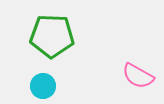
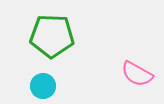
pink semicircle: moved 1 px left, 2 px up
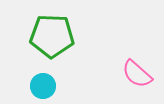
pink semicircle: rotated 12 degrees clockwise
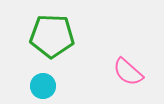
pink semicircle: moved 9 px left, 2 px up
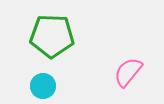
pink semicircle: rotated 88 degrees clockwise
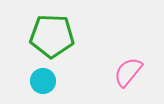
cyan circle: moved 5 px up
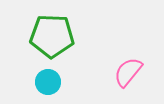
cyan circle: moved 5 px right, 1 px down
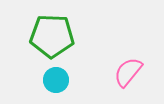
cyan circle: moved 8 px right, 2 px up
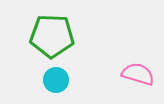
pink semicircle: moved 10 px right, 2 px down; rotated 68 degrees clockwise
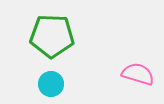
cyan circle: moved 5 px left, 4 px down
